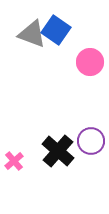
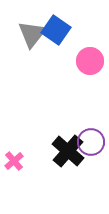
gray triangle: rotated 48 degrees clockwise
pink circle: moved 1 px up
purple circle: moved 1 px down
black cross: moved 10 px right
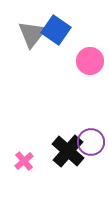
pink cross: moved 10 px right
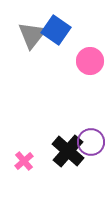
gray triangle: moved 1 px down
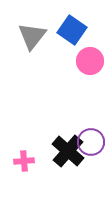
blue square: moved 16 px right
gray triangle: moved 1 px down
pink cross: rotated 36 degrees clockwise
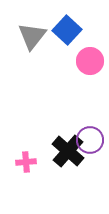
blue square: moved 5 px left; rotated 8 degrees clockwise
purple circle: moved 1 px left, 2 px up
pink cross: moved 2 px right, 1 px down
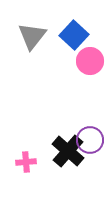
blue square: moved 7 px right, 5 px down
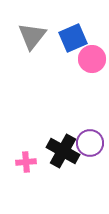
blue square: moved 1 px left, 3 px down; rotated 24 degrees clockwise
pink circle: moved 2 px right, 2 px up
purple circle: moved 3 px down
black cross: moved 5 px left; rotated 12 degrees counterclockwise
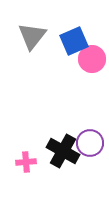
blue square: moved 1 px right, 3 px down
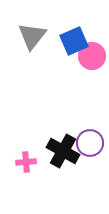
pink circle: moved 3 px up
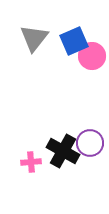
gray triangle: moved 2 px right, 2 px down
pink cross: moved 5 px right
